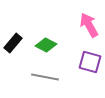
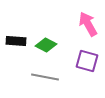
pink arrow: moved 1 px left, 1 px up
black rectangle: moved 3 px right, 2 px up; rotated 54 degrees clockwise
purple square: moved 3 px left, 1 px up
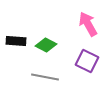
purple square: rotated 10 degrees clockwise
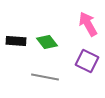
green diamond: moved 1 px right, 3 px up; rotated 25 degrees clockwise
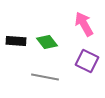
pink arrow: moved 4 px left
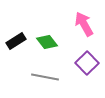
black rectangle: rotated 36 degrees counterclockwise
purple square: moved 2 px down; rotated 20 degrees clockwise
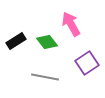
pink arrow: moved 13 px left
purple square: rotated 10 degrees clockwise
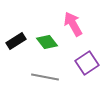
pink arrow: moved 2 px right
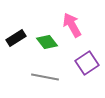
pink arrow: moved 1 px left, 1 px down
black rectangle: moved 3 px up
